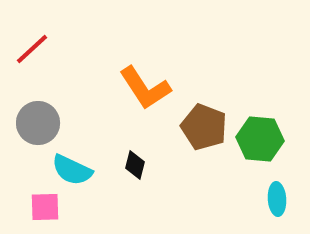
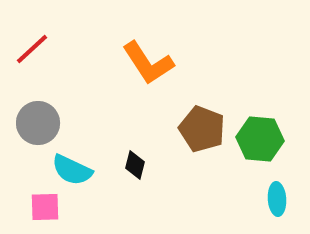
orange L-shape: moved 3 px right, 25 px up
brown pentagon: moved 2 px left, 2 px down
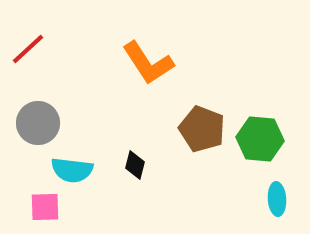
red line: moved 4 px left
cyan semicircle: rotated 18 degrees counterclockwise
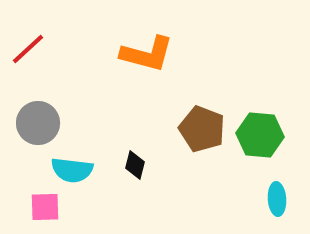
orange L-shape: moved 1 px left, 9 px up; rotated 42 degrees counterclockwise
green hexagon: moved 4 px up
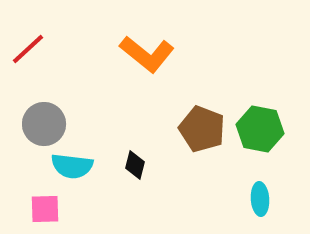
orange L-shape: rotated 24 degrees clockwise
gray circle: moved 6 px right, 1 px down
green hexagon: moved 6 px up; rotated 6 degrees clockwise
cyan semicircle: moved 4 px up
cyan ellipse: moved 17 px left
pink square: moved 2 px down
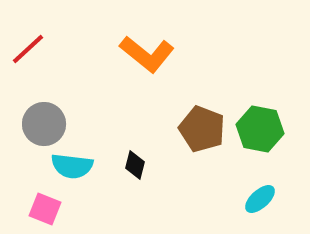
cyan ellipse: rotated 52 degrees clockwise
pink square: rotated 24 degrees clockwise
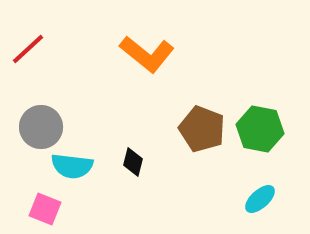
gray circle: moved 3 px left, 3 px down
black diamond: moved 2 px left, 3 px up
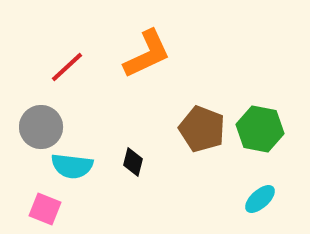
red line: moved 39 px right, 18 px down
orange L-shape: rotated 64 degrees counterclockwise
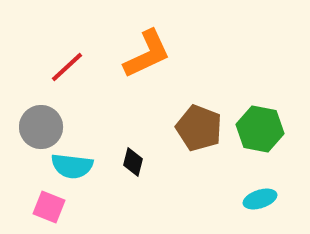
brown pentagon: moved 3 px left, 1 px up
cyan ellipse: rotated 24 degrees clockwise
pink square: moved 4 px right, 2 px up
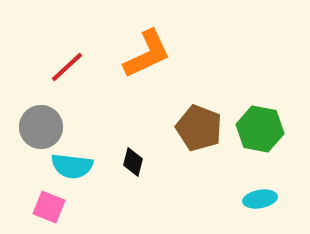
cyan ellipse: rotated 8 degrees clockwise
